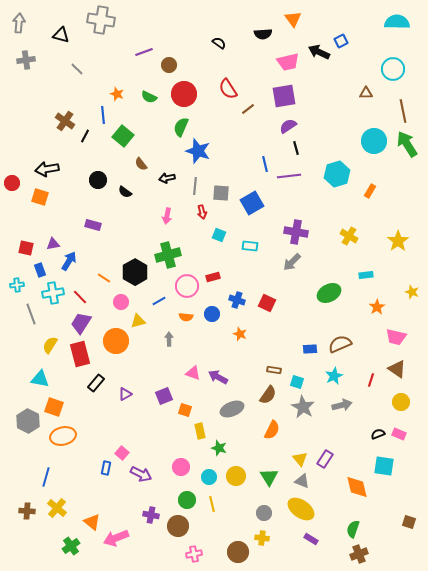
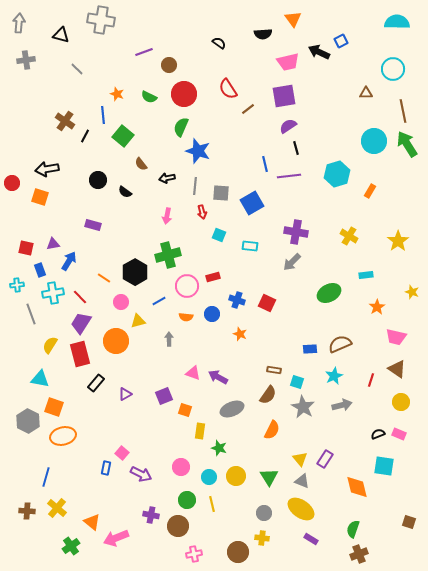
yellow rectangle at (200, 431): rotated 21 degrees clockwise
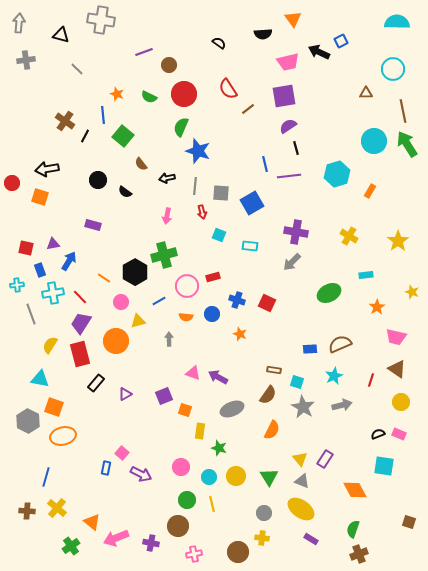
green cross at (168, 255): moved 4 px left
orange diamond at (357, 487): moved 2 px left, 3 px down; rotated 15 degrees counterclockwise
purple cross at (151, 515): moved 28 px down
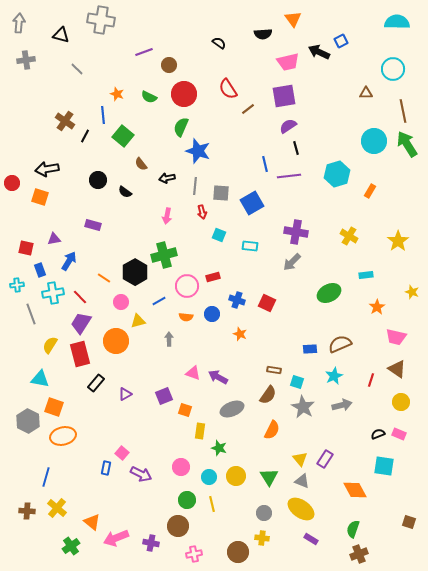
purple triangle at (53, 244): moved 1 px right, 5 px up
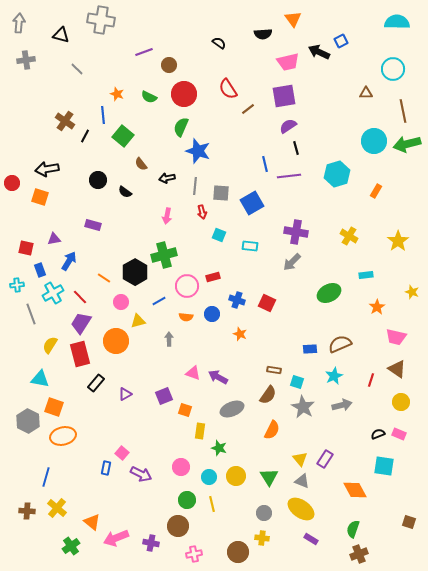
green arrow at (407, 144): rotated 72 degrees counterclockwise
orange rectangle at (370, 191): moved 6 px right
cyan cross at (53, 293): rotated 20 degrees counterclockwise
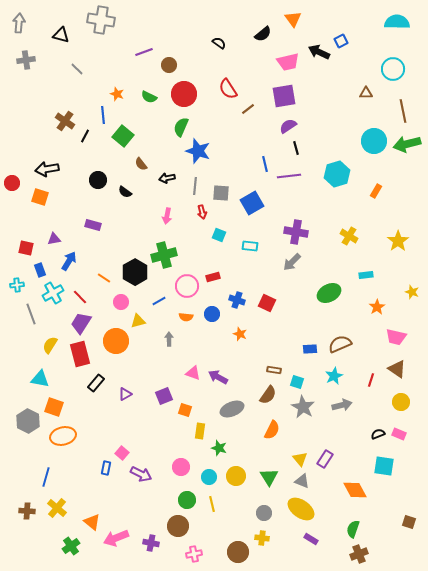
black semicircle at (263, 34): rotated 36 degrees counterclockwise
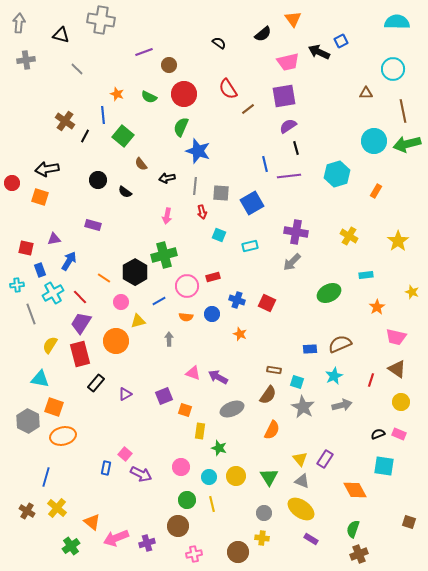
cyan rectangle at (250, 246): rotated 21 degrees counterclockwise
pink square at (122, 453): moved 3 px right, 1 px down
brown cross at (27, 511): rotated 28 degrees clockwise
purple cross at (151, 543): moved 4 px left; rotated 28 degrees counterclockwise
